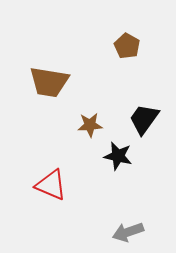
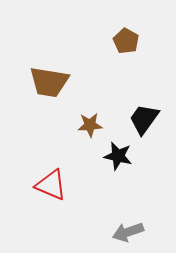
brown pentagon: moved 1 px left, 5 px up
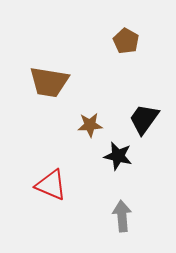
gray arrow: moved 6 px left, 16 px up; rotated 104 degrees clockwise
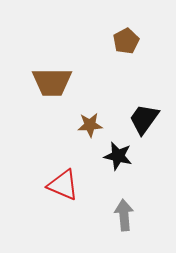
brown pentagon: rotated 15 degrees clockwise
brown trapezoid: moved 3 px right; rotated 9 degrees counterclockwise
red triangle: moved 12 px right
gray arrow: moved 2 px right, 1 px up
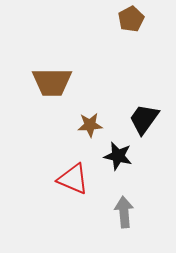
brown pentagon: moved 5 px right, 22 px up
red triangle: moved 10 px right, 6 px up
gray arrow: moved 3 px up
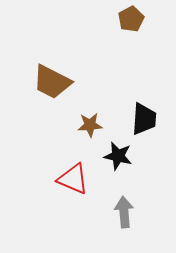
brown trapezoid: rotated 27 degrees clockwise
black trapezoid: rotated 148 degrees clockwise
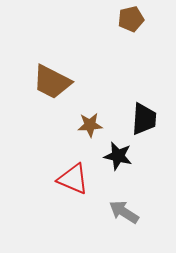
brown pentagon: rotated 15 degrees clockwise
gray arrow: rotated 52 degrees counterclockwise
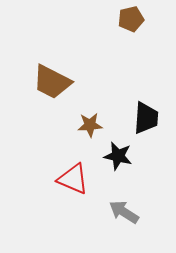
black trapezoid: moved 2 px right, 1 px up
